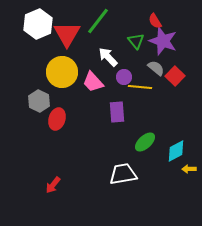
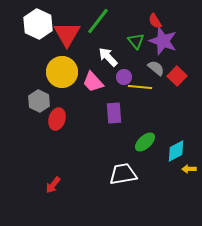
white hexagon: rotated 12 degrees counterclockwise
red square: moved 2 px right
purple rectangle: moved 3 px left, 1 px down
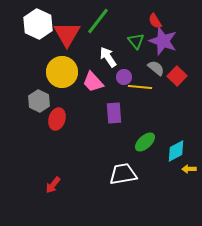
white arrow: rotated 10 degrees clockwise
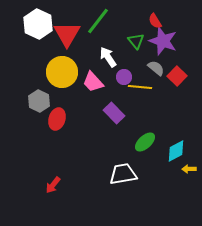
purple rectangle: rotated 40 degrees counterclockwise
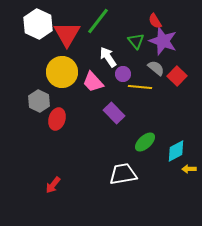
purple circle: moved 1 px left, 3 px up
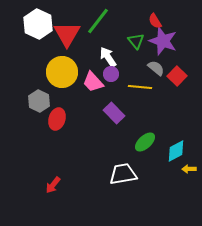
purple circle: moved 12 px left
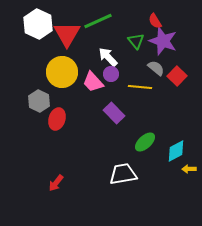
green line: rotated 28 degrees clockwise
white arrow: rotated 10 degrees counterclockwise
red arrow: moved 3 px right, 2 px up
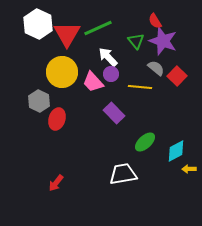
green line: moved 7 px down
